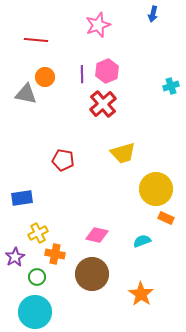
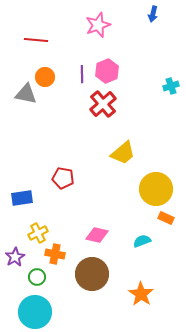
yellow trapezoid: rotated 24 degrees counterclockwise
red pentagon: moved 18 px down
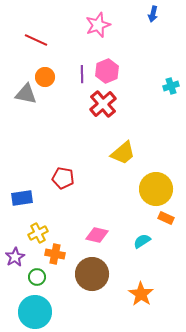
red line: rotated 20 degrees clockwise
cyan semicircle: rotated 12 degrees counterclockwise
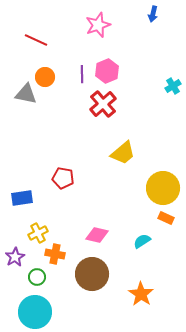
cyan cross: moved 2 px right; rotated 14 degrees counterclockwise
yellow circle: moved 7 px right, 1 px up
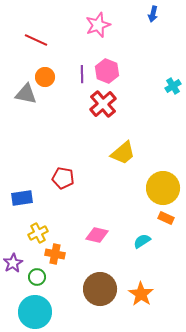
pink hexagon: rotated 15 degrees counterclockwise
purple star: moved 2 px left, 6 px down
brown circle: moved 8 px right, 15 px down
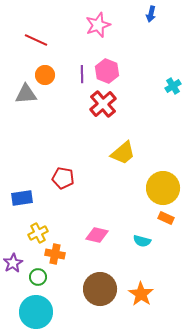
blue arrow: moved 2 px left
orange circle: moved 2 px up
gray triangle: rotated 15 degrees counterclockwise
cyan semicircle: rotated 132 degrees counterclockwise
green circle: moved 1 px right
cyan circle: moved 1 px right
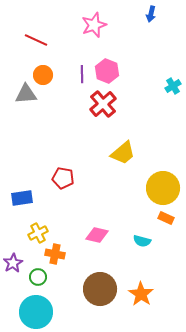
pink star: moved 4 px left
orange circle: moved 2 px left
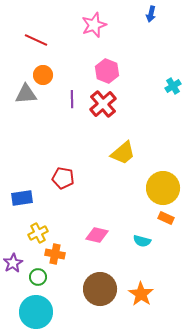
purple line: moved 10 px left, 25 px down
